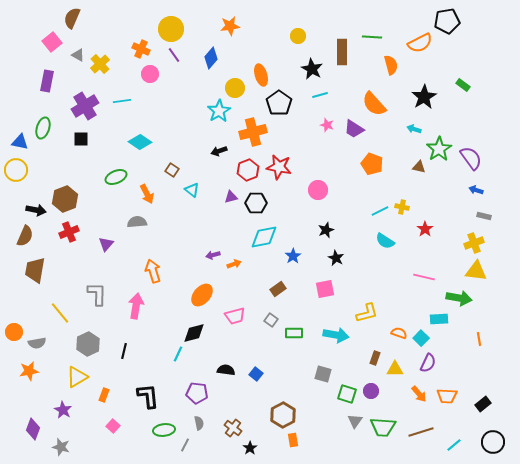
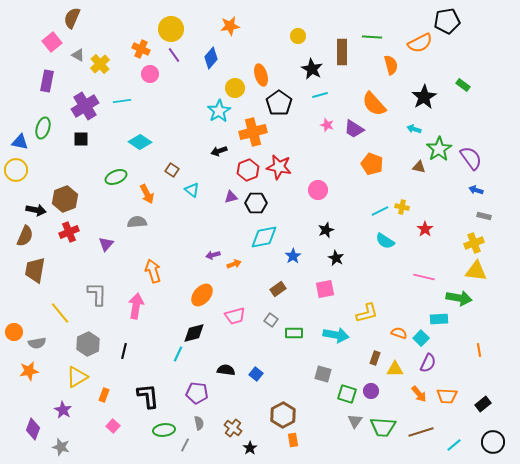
orange line at (479, 339): moved 11 px down
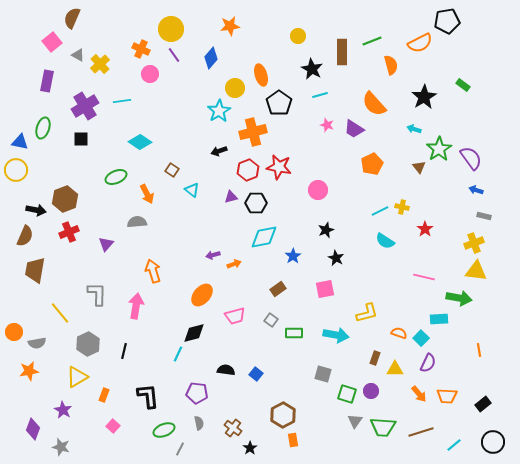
green line at (372, 37): moved 4 px down; rotated 24 degrees counterclockwise
orange pentagon at (372, 164): rotated 25 degrees clockwise
brown triangle at (419, 167): rotated 40 degrees clockwise
green ellipse at (164, 430): rotated 15 degrees counterclockwise
gray line at (185, 445): moved 5 px left, 4 px down
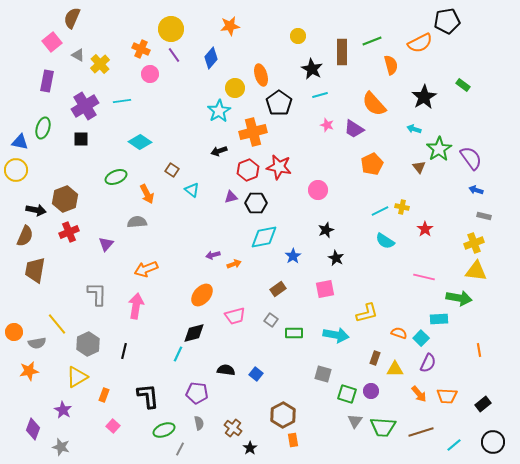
orange arrow at (153, 271): moved 7 px left, 2 px up; rotated 95 degrees counterclockwise
yellow line at (60, 313): moved 3 px left, 11 px down
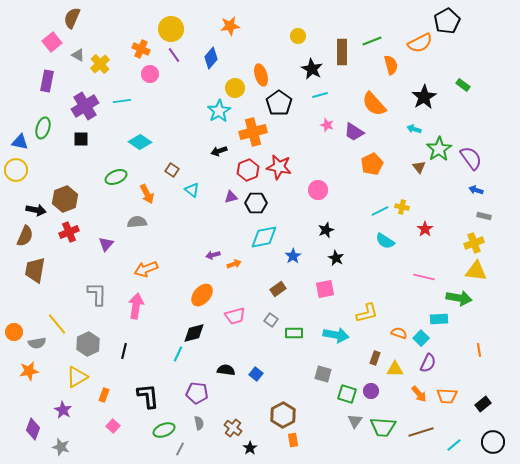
black pentagon at (447, 21): rotated 20 degrees counterclockwise
purple trapezoid at (354, 129): moved 3 px down
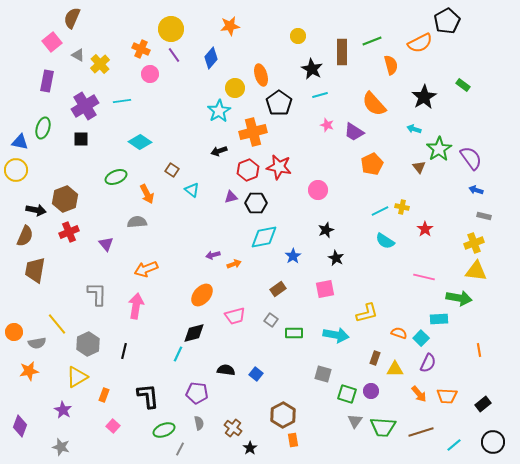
purple triangle at (106, 244): rotated 21 degrees counterclockwise
purple diamond at (33, 429): moved 13 px left, 3 px up
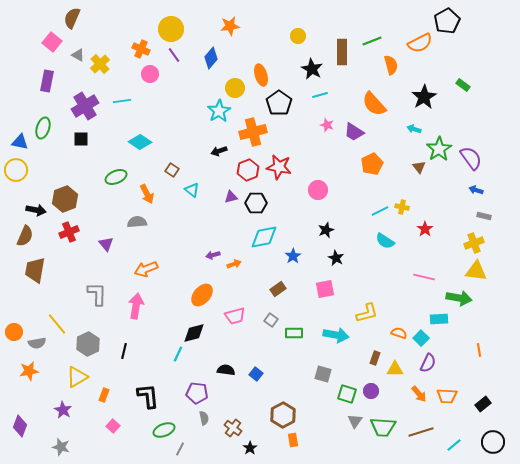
pink square at (52, 42): rotated 12 degrees counterclockwise
gray semicircle at (199, 423): moved 5 px right, 5 px up
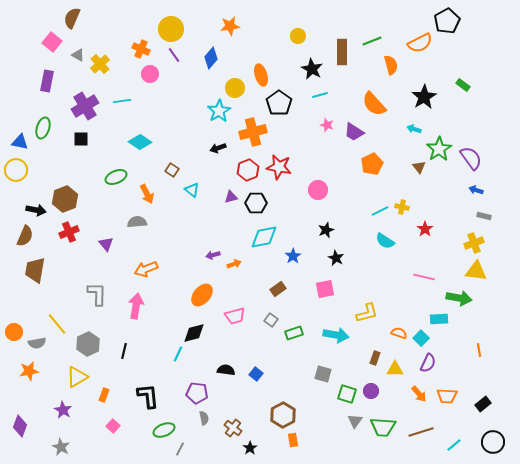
black arrow at (219, 151): moved 1 px left, 3 px up
green rectangle at (294, 333): rotated 18 degrees counterclockwise
gray star at (61, 447): rotated 12 degrees clockwise
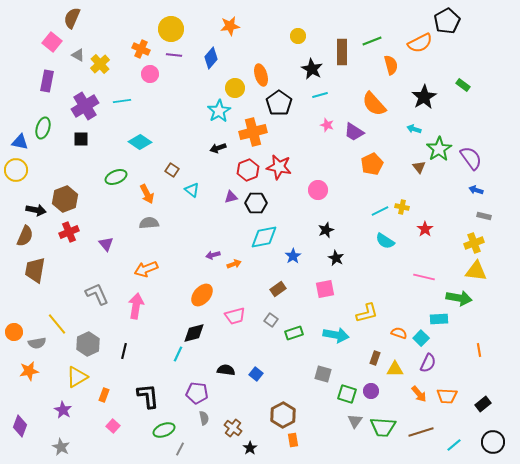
purple line at (174, 55): rotated 49 degrees counterclockwise
gray semicircle at (137, 222): moved 12 px right, 1 px down
gray L-shape at (97, 294): rotated 25 degrees counterclockwise
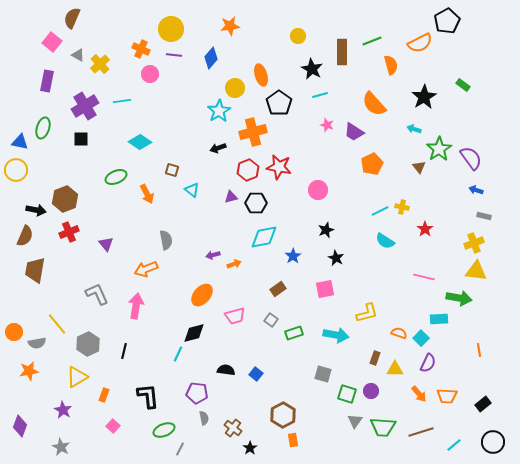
brown square at (172, 170): rotated 16 degrees counterclockwise
gray semicircle at (149, 223): moved 17 px right, 17 px down; rotated 84 degrees clockwise
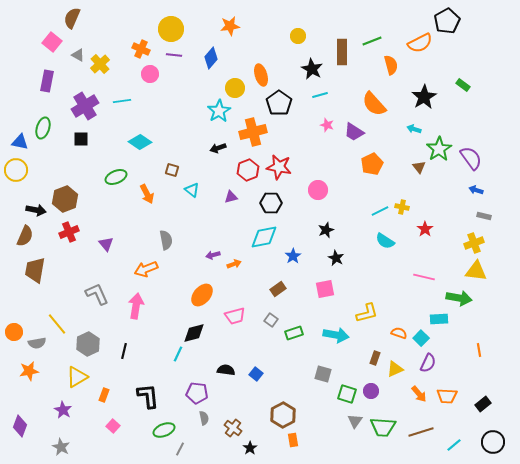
black hexagon at (256, 203): moved 15 px right
yellow triangle at (395, 369): rotated 24 degrees counterclockwise
